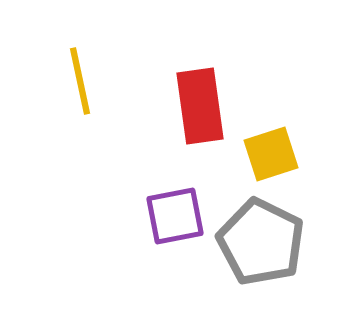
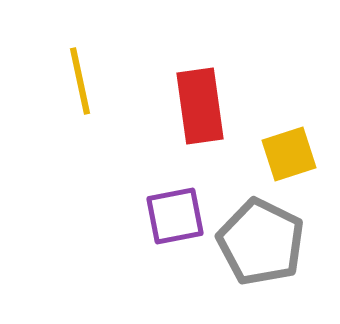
yellow square: moved 18 px right
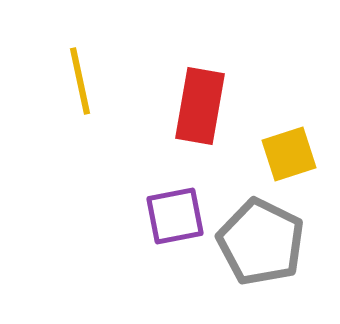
red rectangle: rotated 18 degrees clockwise
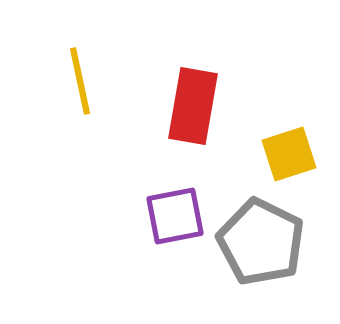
red rectangle: moved 7 px left
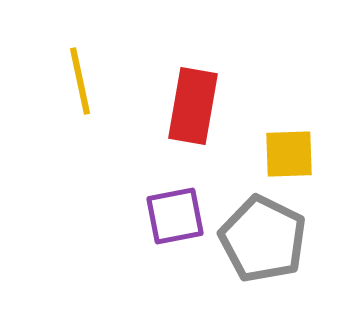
yellow square: rotated 16 degrees clockwise
gray pentagon: moved 2 px right, 3 px up
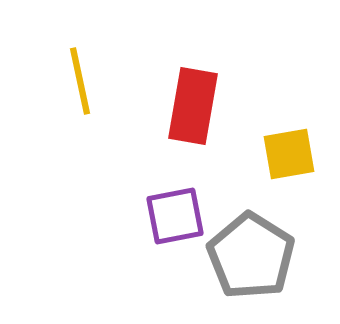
yellow square: rotated 8 degrees counterclockwise
gray pentagon: moved 12 px left, 17 px down; rotated 6 degrees clockwise
